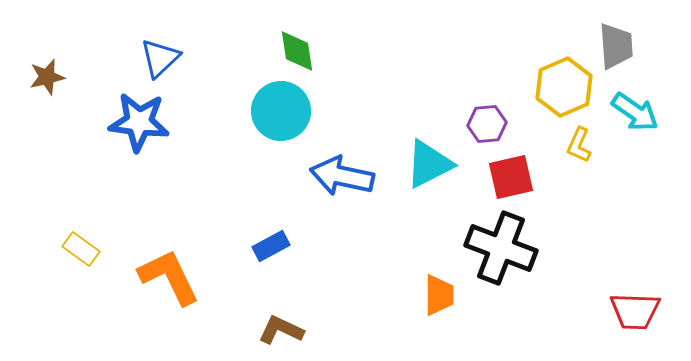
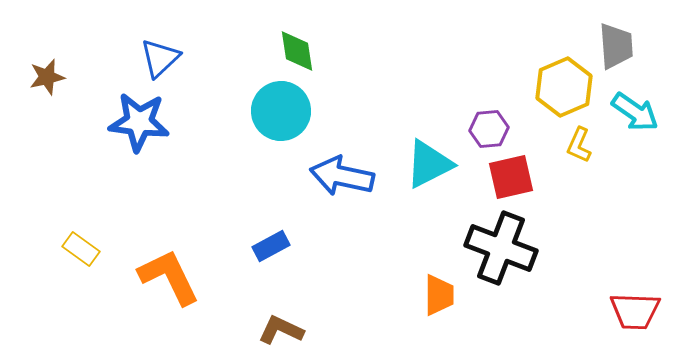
purple hexagon: moved 2 px right, 5 px down
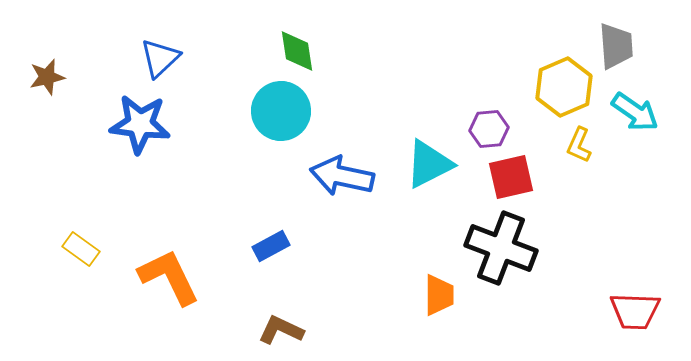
blue star: moved 1 px right, 2 px down
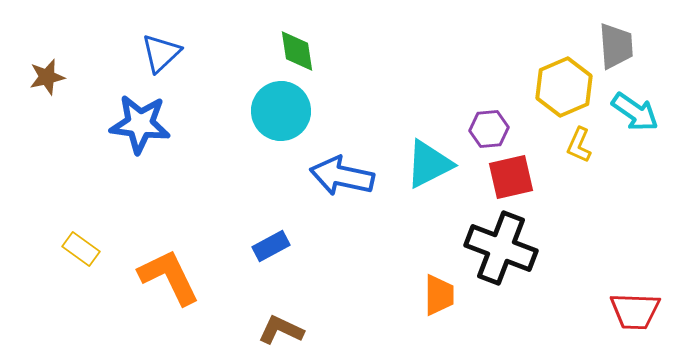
blue triangle: moved 1 px right, 5 px up
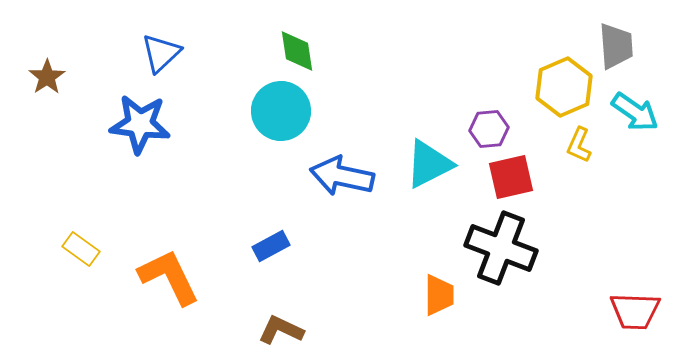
brown star: rotated 21 degrees counterclockwise
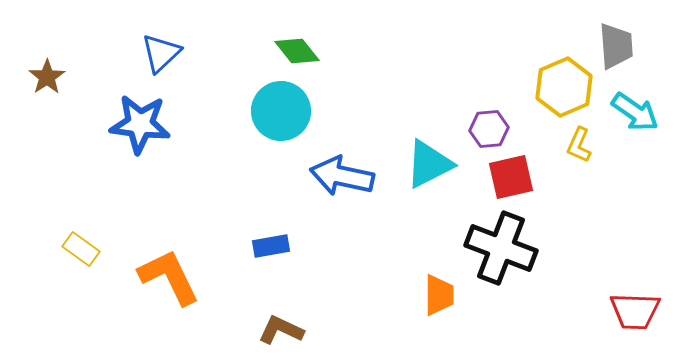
green diamond: rotated 30 degrees counterclockwise
blue rectangle: rotated 18 degrees clockwise
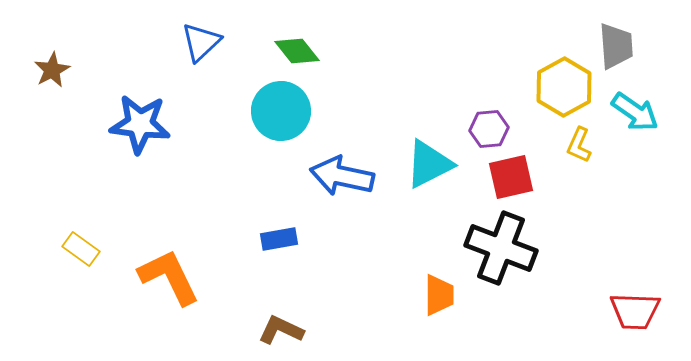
blue triangle: moved 40 px right, 11 px up
brown star: moved 5 px right, 7 px up; rotated 6 degrees clockwise
yellow hexagon: rotated 6 degrees counterclockwise
blue rectangle: moved 8 px right, 7 px up
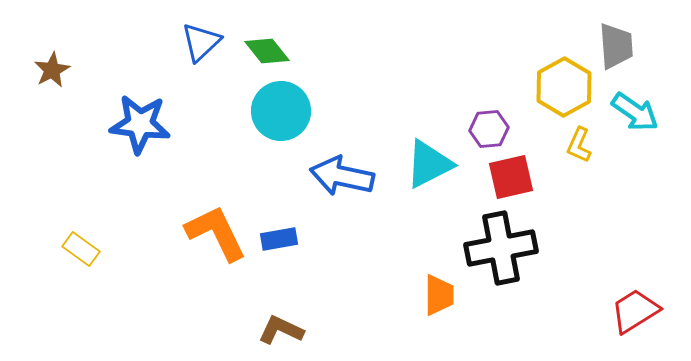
green diamond: moved 30 px left
black cross: rotated 32 degrees counterclockwise
orange L-shape: moved 47 px right, 44 px up
red trapezoid: rotated 146 degrees clockwise
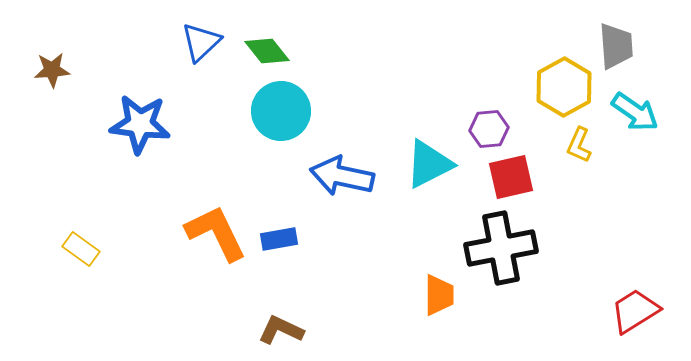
brown star: rotated 24 degrees clockwise
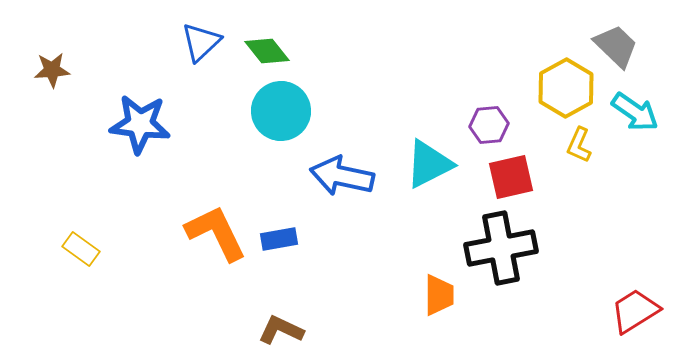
gray trapezoid: rotated 42 degrees counterclockwise
yellow hexagon: moved 2 px right, 1 px down
purple hexagon: moved 4 px up
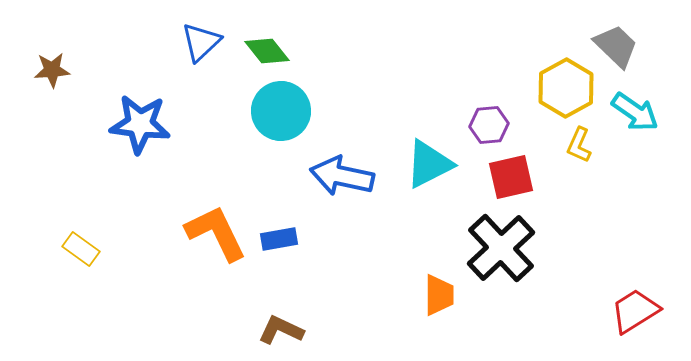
black cross: rotated 32 degrees counterclockwise
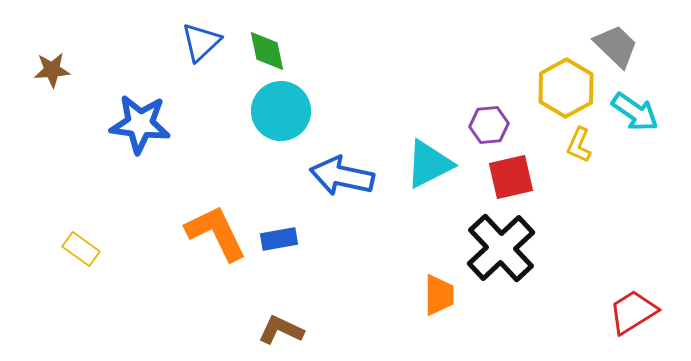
green diamond: rotated 27 degrees clockwise
red trapezoid: moved 2 px left, 1 px down
